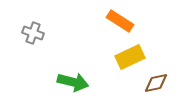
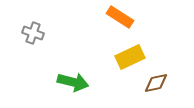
orange rectangle: moved 4 px up
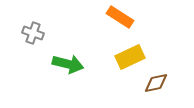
green arrow: moved 5 px left, 18 px up
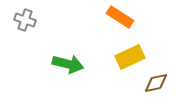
gray cross: moved 8 px left, 13 px up
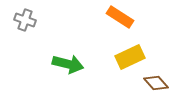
brown diamond: rotated 60 degrees clockwise
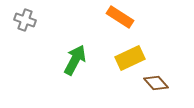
yellow rectangle: moved 1 px down
green arrow: moved 7 px right, 4 px up; rotated 76 degrees counterclockwise
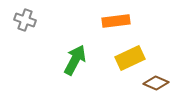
orange rectangle: moved 4 px left, 4 px down; rotated 40 degrees counterclockwise
brown diamond: rotated 25 degrees counterclockwise
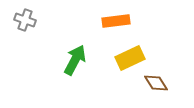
brown diamond: rotated 35 degrees clockwise
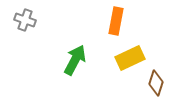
orange rectangle: rotated 72 degrees counterclockwise
brown diamond: rotated 50 degrees clockwise
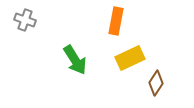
green arrow: rotated 120 degrees clockwise
brown diamond: rotated 15 degrees clockwise
